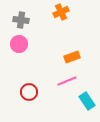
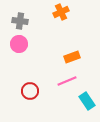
gray cross: moved 1 px left, 1 px down
red circle: moved 1 px right, 1 px up
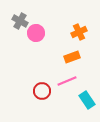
orange cross: moved 18 px right, 20 px down
gray cross: rotated 21 degrees clockwise
pink circle: moved 17 px right, 11 px up
red circle: moved 12 px right
cyan rectangle: moved 1 px up
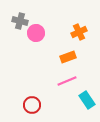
gray cross: rotated 14 degrees counterclockwise
orange rectangle: moved 4 px left
red circle: moved 10 px left, 14 px down
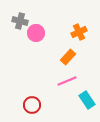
orange rectangle: rotated 28 degrees counterclockwise
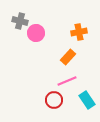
orange cross: rotated 14 degrees clockwise
red circle: moved 22 px right, 5 px up
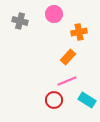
pink circle: moved 18 px right, 19 px up
cyan rectangle: rotated 24 degrees counterclockwise
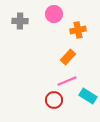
gray cross: rotated 14 degrees counterclockwise
orange cross: moved 1 px left, 2 px up
cyan rectangle: moved 1 px right, 4 px up
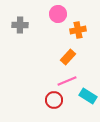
pink circle: moved 4 px right
gray cross: moved 4 px down
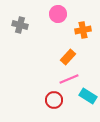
gray cross: rotated 14 degrees clockwise
orange cross: moved 5 px right
pink line: moved 2 px right, 2 px up
